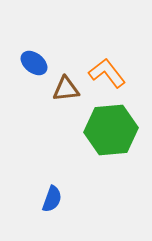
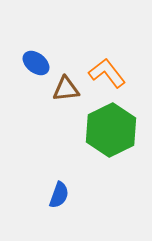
blue ellipse: moved 2 px right
green hexagon: rotated 21 degrees counterclockwise
blue semicircle: moved 7 px right, 4 px up
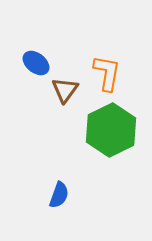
orange L-shape: rotated 48 degrees clockwise
brown triangle: moved 1 px left, 1 px down; rotated 48 degrees counterclockwise
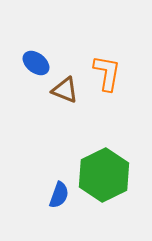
brown triangle: rotated 44 degrees counterclockwise
green hexagon: moved 7 px left, 45 px down
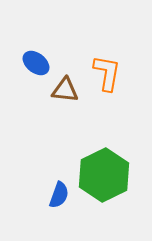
brown triangle: rotated 16 degrees counterclockwise
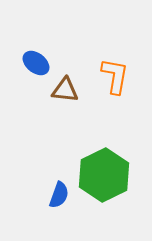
orange L-shape: moved 8 px right, 3 px down
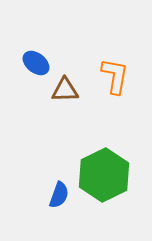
brown triangle: rotated 8 degrees counterclockwise
